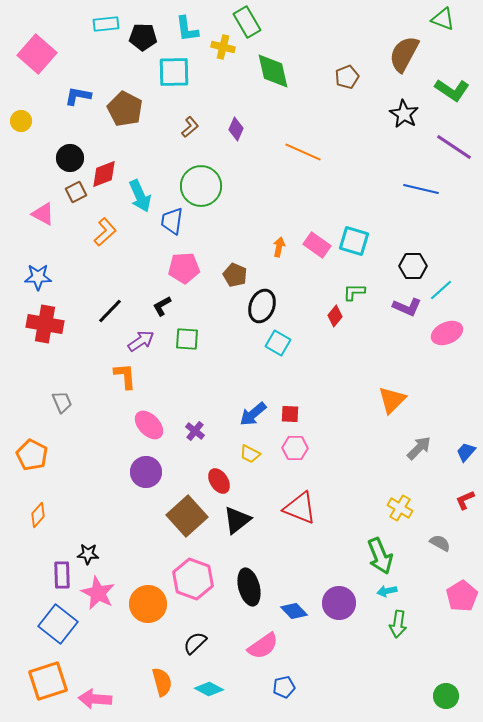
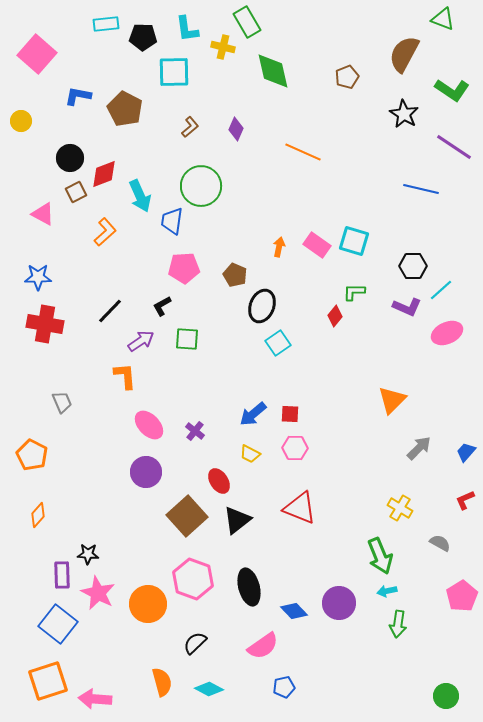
cyan square at (278, 343): rotated 25 degrees clockwise
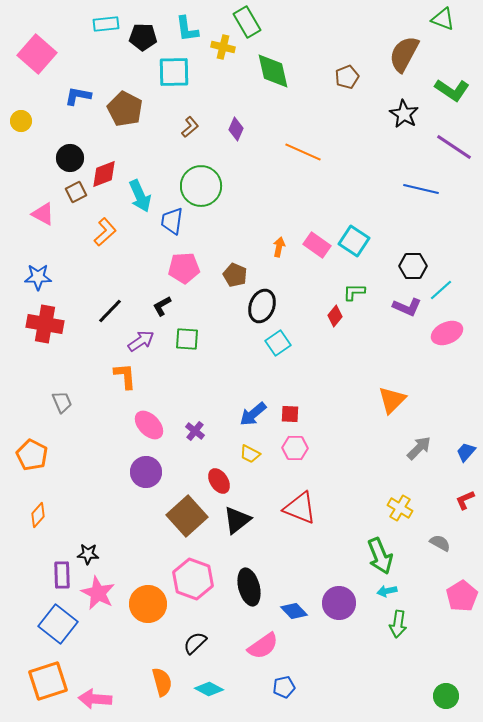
cyan square at (354, 241): rotated 16 degrees clockwise
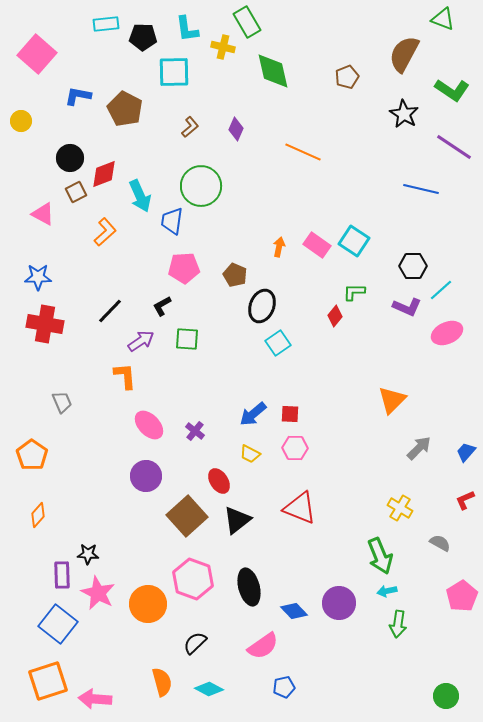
orange pentagon at (32, 455): rotated 8 degrees clockwise
purple circle at (146, 472): moved 4 px down
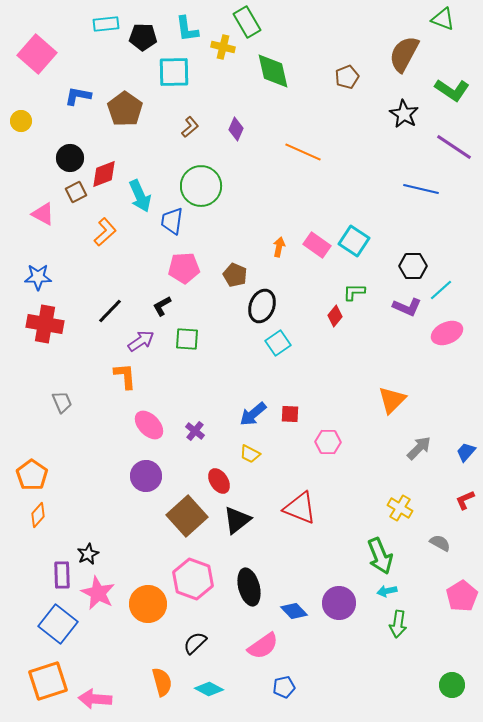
brown pentagon at (125, 109): rotated 8 degrees clockwise
pink hexagon at (295, 448): moved 33 px right, 6 px up
orange pentagon at (32, 455): moved 20 px down
black star at (88, 554): rotated 30 degrees counterclockwise
green circle at (446, 696): moved 6 px right, 11 px up
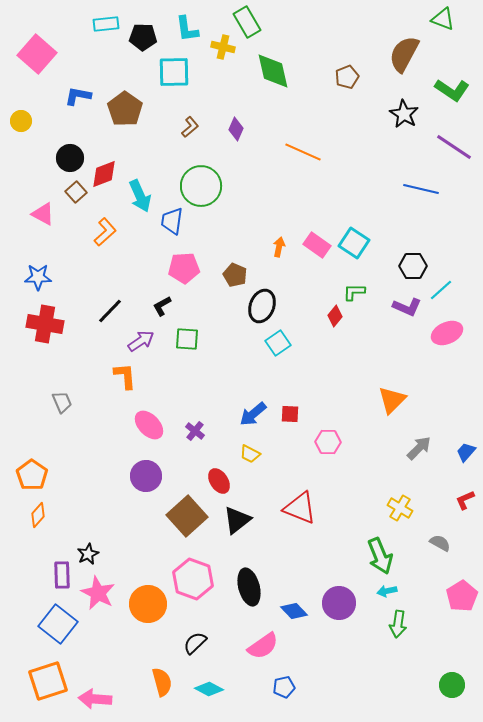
brown square at (76, 192): rotated 15 degrees counterclockwise
cyan square at (354, 241): moved 2 px down
